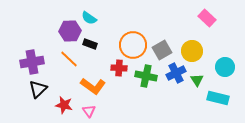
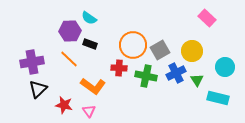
gray square: moved 2 px left
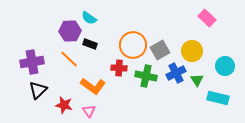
cyan circle: moved 1 px up
black triangle: moved 1 px down
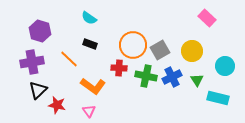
purple hexagon: moved 30 px left; rotated 20 degrees clockwise
blue cross: moved 4 px left, 4 px down
red star: moved 7 px left
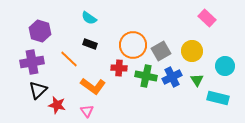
gray square: moved 1 px right, 1 px down
pink triangle: moved 2 px left
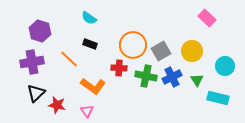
black triangle: moved 2 px left, 3 px down
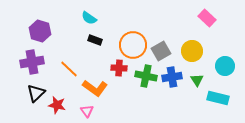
black rectangle: moved 5 px right, 4 px up
orange line: moved 10 px down
blue cross: rotated 18 degrees clockwise
orange L-shape: moved 2 px right, 2 px down
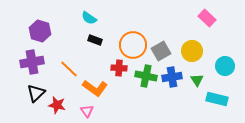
cyan rectangle: moved 1 px left, 1 px down
